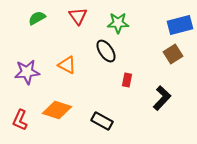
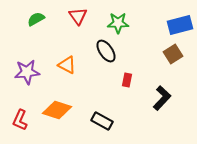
green semicircle: moved 1 px left, 1 px down
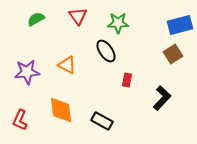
orange diamond: moved 4 px right; rotated 64 degrees clockwise
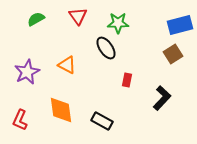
black ellipse: moved 3 px up
purple star: rotated 20 degrees counterclockwise
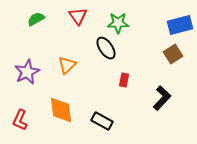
orange triangle: rotated 48 degrees clockwise
red rectangle: moved 3 px left
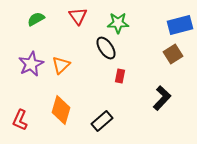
orange triangle: moved 6 px left
purple star: moved 4 px right, 8 px up
red rectangle: moved 4 px left, 4 px up
orange diamond: rotated 24 degrees clockwise
black rectangle: rotated 70 degrees counterclockwise
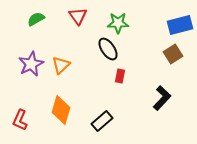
black ellipse: moved 2 px right, 1 px down
